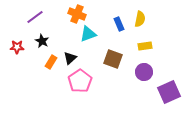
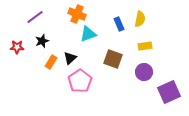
black star: rotated 24 degrees clockwise
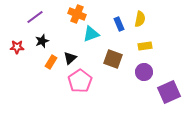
cyan triangle: moved 3 px right
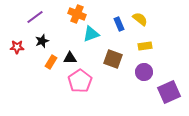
yellow semicircle: rotated 63 degrees counterclockwise
black triangle: rotated 40 degrees clockwise
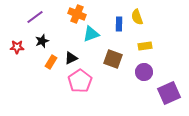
yellow semicircle: moved 3 px left, 2 px up; rotated 147 degrees counterclockwise
blue rectangle: rotated 24 degrees clockwise
black triangle: moved 1 px right; rotated 24 degrees counterclockwise
purple square: moved 1 px down
